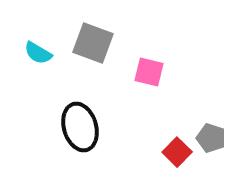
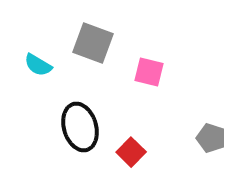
cyan semicircle: moved 12 px down
red square: moved 46 px left
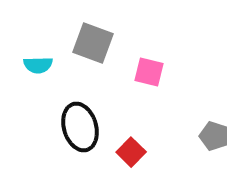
cyan semicircle: rotated 32 degrees counterclockwise
gray pentagon: moved 3 px right, 2 px up
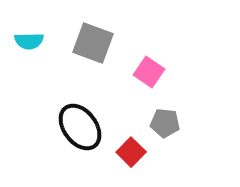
cyan semicircle: moved 9 px left, 24 px up
pink square: rotated 20 degrees clockwise
black ellipse: rotated 21 degrees counterclockwise
gray pentagon: moved 49 px left, 13 px up; rotated 12 degrees counterclockwise
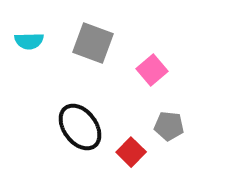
pink square: moved 3 px right, 2 px up; rotated 16 degrees clockwise
gray pentagon: moved 4 px right, 3 px down
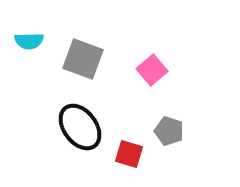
gray square: moved 10 px left, 16 px down
gray pentagon: moved 5 px down; rotated 12 degrees clockwise
red square: moved 2 px left, 2 px down; rotated 28 degrees counterclockwise
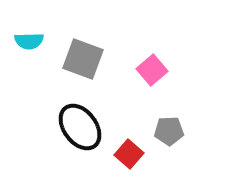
gray pentagon: rotated 20 degrees counterclockwise
red square: rotated 24 degrees clockwise
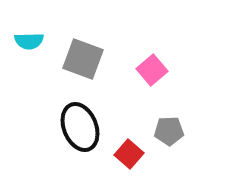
black ellipse: rotated 15 degrees clockwise
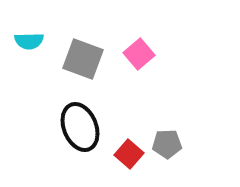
pink square: moved 13 px left, 16 px up
gray pentagon: moved 2 px left, 13 px down
